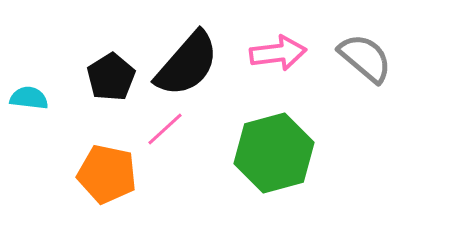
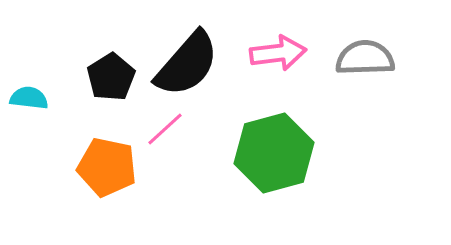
gray semicircle: rotated 42 degrees counterclockwise
orange pentagon: moved 7 px up
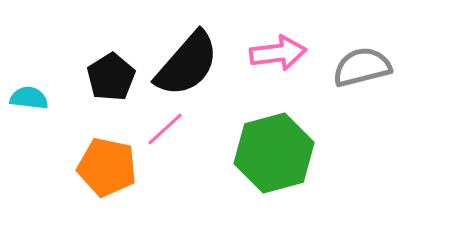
gray semicircle: moved 3 px left, 9 px down; rotated 12 degrees counterclockwise
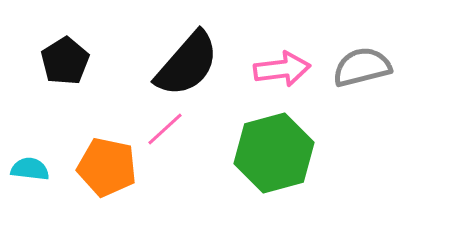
pink arrow: moved 4 px right, 16 px down
black pentagon: moved 46 px left, 16 px up
cyan semicircle: moved 1 px right, 71 px down
